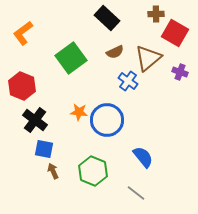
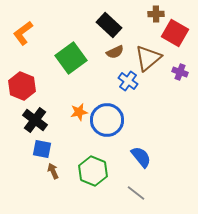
black rectangle: moved 2 px right, 7 px down
orange star: rotated 18 degrees counterclockwise
blue square: moved 2 px left
blue semicircle: moved 2 px left
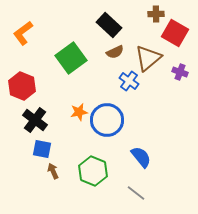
blue cross: moved 1 px right
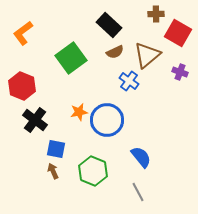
red square: moved 3 px right
brown triangle: moved 1 px left, 3 px up
blue square: moved 14 px right
gray line: moved 2 px right, 1 px up; rotated 24 degrees clockwise
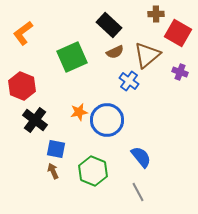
green square: moved 1 px right, 1 px up; rotated 12 degrees clockwise
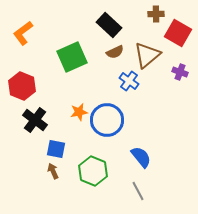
gray line: moved 1 px up
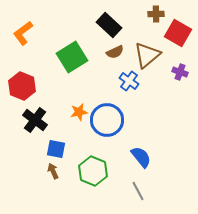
green square: rotated 8 degrees counterclockwise
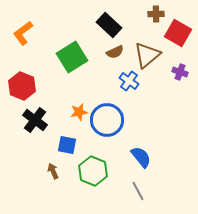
blue square: moved 11 px right, 4 px up
